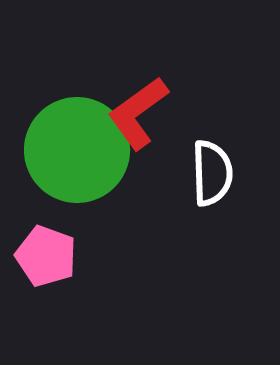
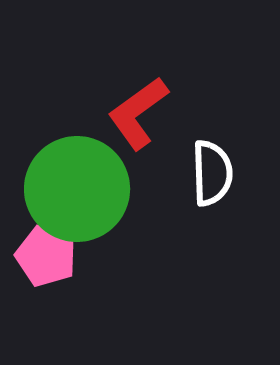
green circle: moved 39 px down
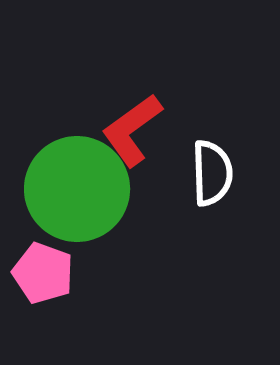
red L-shape: moved 6 px left, 17 px down
pink pentagon: moved 3 px left, 17 px down
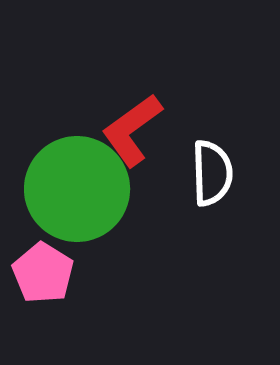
pink pentagon: rotated 12 degrees clockwise
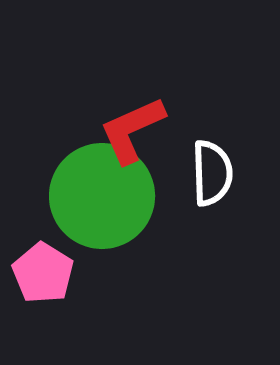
red L-shape: rotated 12 degrees clockwise
green circle: moved 25 px right, 7 px down
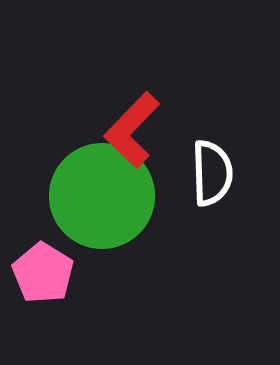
red L-shape: rotated 22 degrees counterclockwise
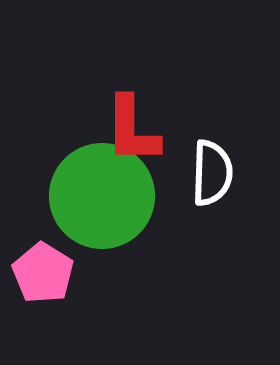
red L-shape: rotated 44 degrees counterclockwise
white semicircle: rotated 4 degrees clockwise
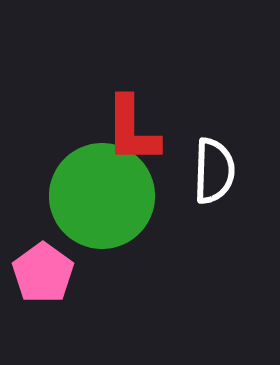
white semicircle: moved 2 px right, 2 px up
pink pentagon: rotated 4 degrees clockwise
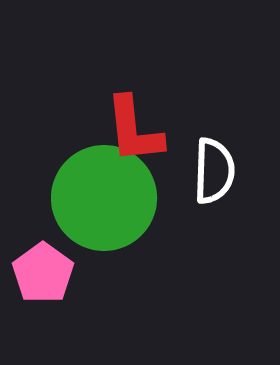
red L-shape: moved 2 px right; rotated 6 degrees counterclockwise
green circle: moved 2 px right, 2 px down
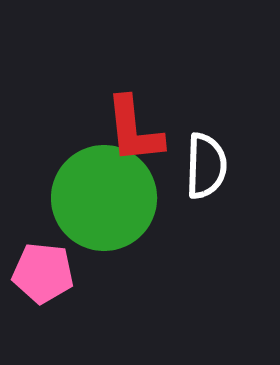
white semicircle: moved 8 px left, 5 px up
pink pentagon: rotated 30 degrees counterclockwise
